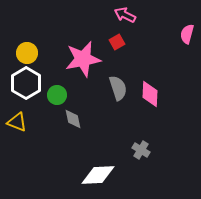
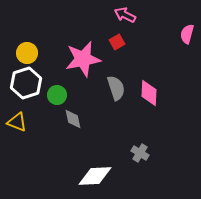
white hexagon: rotated 12 degrees clockwise
gray semicircle: moved 2 px left
pink diamond: moved 1 px left, 1 px up
gray cross: moved 1 px left, 3 px down
white diamond: moved 3 px left, 1 px down
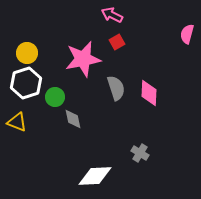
pink arrow: moved 13 px left
green circle: moved 2 px left, 2 px down
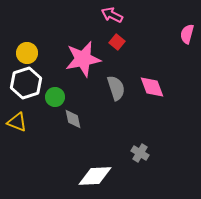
red square: rotated 21 degrees counterclockwise
pink diamond: moved 3 px right, 6 px up; rotated 24 degrees counterclockwise
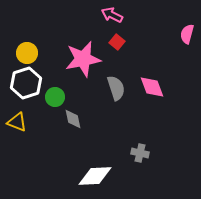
gray cross: rotated 18 degrees counterclockwise
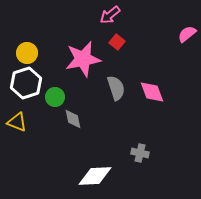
pink arrow: moved 2 px left; rotated 65 degrees counterclockwise
pink semicircle: rotated 36 degrees clockwise
pink diamond: moved 5 px down
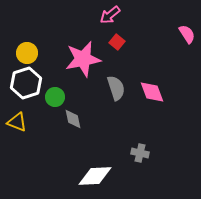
pink semicircle: rotated 96 degrees clockwise
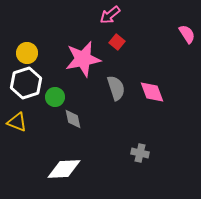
white diamond: moved 31 px left, 7 px up
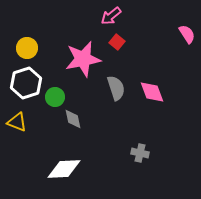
pink arrow: moved 1 px right, 1 px down
yellow circle: moved 5 px up
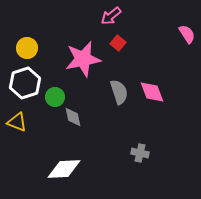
red square: moved 1 px right, 1 px down
white hexagon: moved 1 px left
gray semicircle: moved 3 px right, 4 px down
gray diamond: moved 2 px up
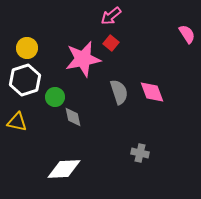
red square: moved 7 px left
white hexagon: moved 3 px up
yellow triangle: rotated 10 degrees counterclockwise
